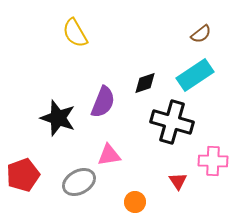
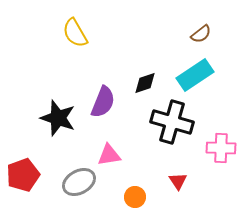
pink cross: moved 8 px right, 13 px up
orange circle: moved 5 px up
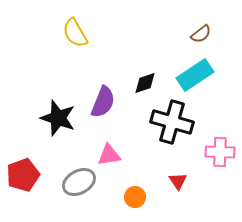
pink cross: moved 1 px left, 4 px down
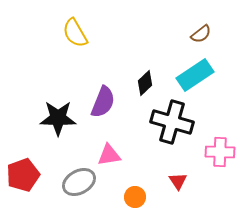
black diamond: rotated 25 degrees counterclockwise
black star: rotated 18 degrees counterclockwise
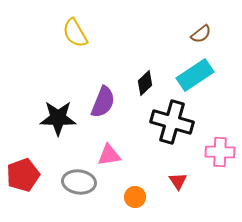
gray ellipse: rotated 36 degrees clockwise
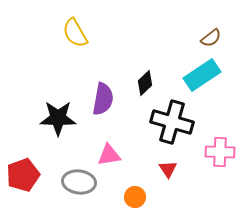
brown semicircle: moved 10 px right, 4 px down
cyan rectangle: moved 7 px right
purple semicircle: moved 3 px up; rotated 12 degrees counterclockwise
red triangle: moved 10 px left, 12 px up
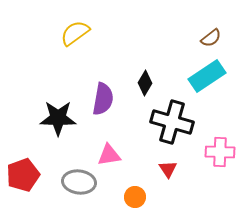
yellow semicircle: rotated 84 degrees clockwise
cyan rectangle: moved 5 px right, 1 px down
black diamond: rotated 15 degrees counterclockwise
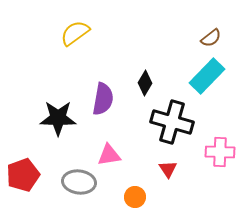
cyan rectangle: rotated 12 degrees counterclockwise
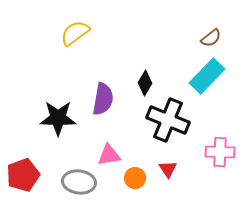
black cross: moved 4 px left, 2 px up; rotated 6 degrees clockwise
orange circle: moved 19 px up
